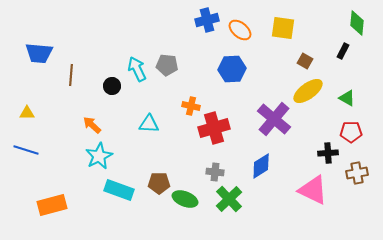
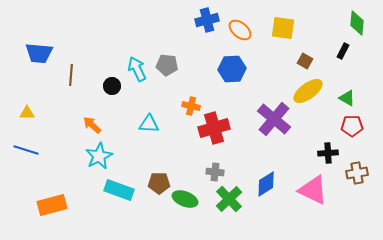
red pentagon: moved 1 px right, 6 px up
blue diamond: moved 5 px right, 18 px down
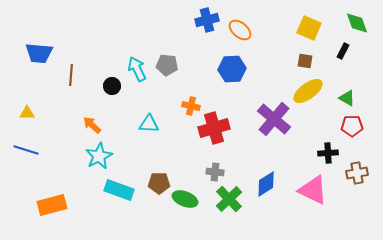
green diamond: rotated 25 degrees counterclockwise
yellow square: moved 26 px right; rotated 15 degrees clockwise
brown square: rotated 21 degrees counterclockwise
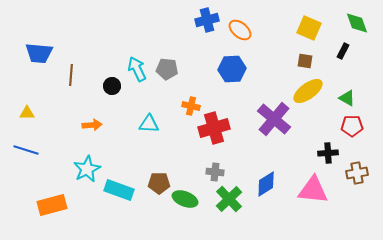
gray pentagon: moved 4 px down
orange arrow: rotated 132 degrees clockwise
cyan star: moved 12 px left, 13 px down
pink triangle: rotated 20 degrees counterclockwise
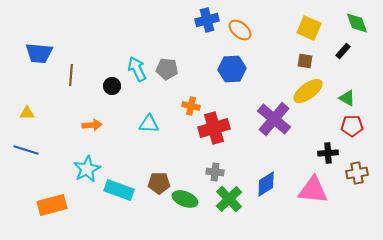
black rectangle: rotated 14 degrees clockwise
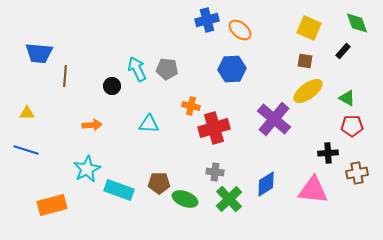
brown line: moved 6 px left, 1 px down
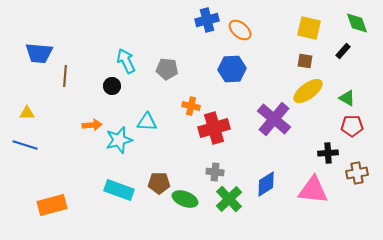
yellow square: rotated 10 degrees counterclockwise
cyan arrow: moved 11 px left, 8 px up
cyan triangle: moved 2 px left, 2 px up
blue line: moved 1 px left, 5 px up
cyan star: moved 32 px right, 29 px up; rotated 12 degrees clockwise
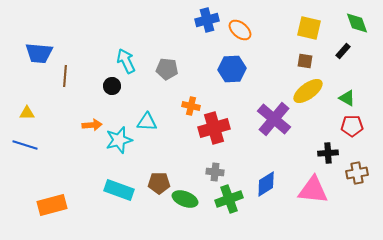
green cross: rotated 24 degrees clockwise
